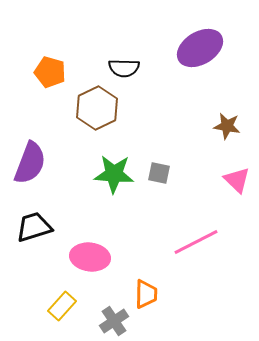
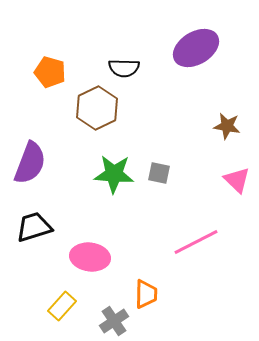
purple ellipse: moved 4 px left
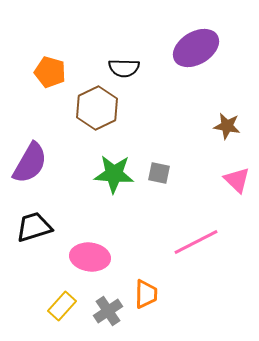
purple semicircle: rotated 9 degrees clockwise
gray cross: moved 6 px left, 10 px up
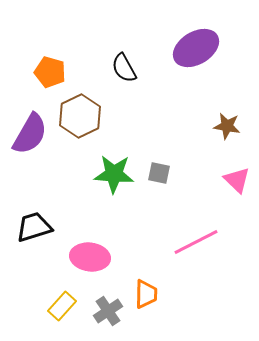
black semicircle: rotated 60 degrees clockwise
brown hexagon: moved 17 px left, 8 px down
purple semicircle: moved 29 px up
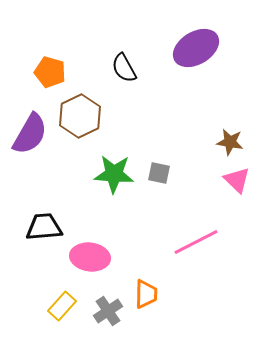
brown star: moved 3 px right, 16 px down
black trapezoid: moved 10 px right; rotated 12 degrees clockwise
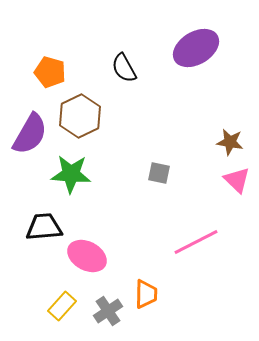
green star: moved 43 px left
pink ellipse: moved 3 px left, 1 px up; rotated 21 degrees clockwise
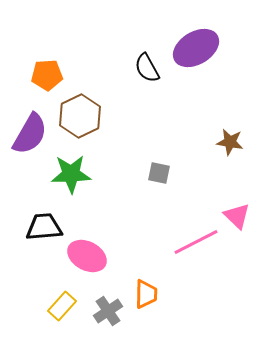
black semicircle: moved 23 px right
orange pentagon: moved 3 px left, 3 px down; rotated 20 degrees counterclockwise
green star: rotated 6 degrees counterclockwise
pink triangle: moved 36 px down
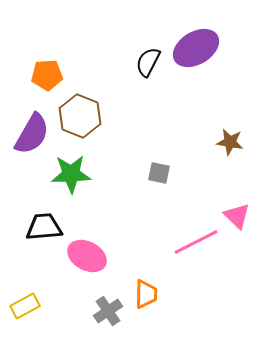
black semicircle: moved 1 px right, 6 px up; rotated 56 degrees clockwise
brown hexagon: rotated 12 degrees counterclockwise
purple semicircle: moved 2 px right
yellow rectangle: moved 37 px left; rotated 20 degrees clockwise
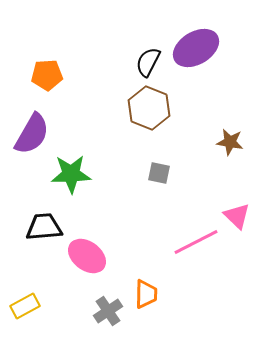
brown hexagon: moved 69 px right, 8 px up
pink ellipse: rotated 9 degrees clockwise
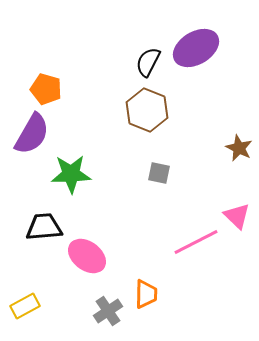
orange pentagon: moved 1 px left, 14 px down; rotated 20 degrees clockwise
brown hexagon: moved 2 px left, 2 px down
brown star: moved 9 px right, 6 px down; rotated 16 degrees clockwise
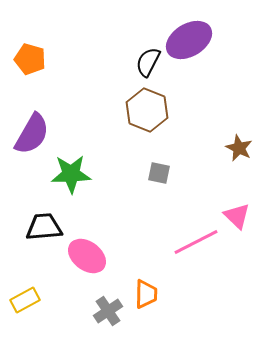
purple ellipse: moved 7 px left, 8 px up
orange pentagon: moved 16 px left, 30 px up
yellow rectangle: moved 6 px up
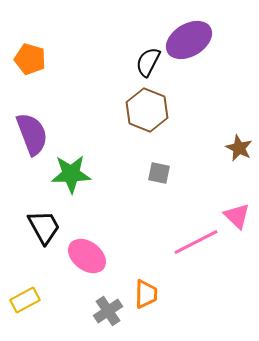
purple semicircle: rotated 51 degrees counterclockwise
black trapezoid: rotated 66 degrees clockwise
